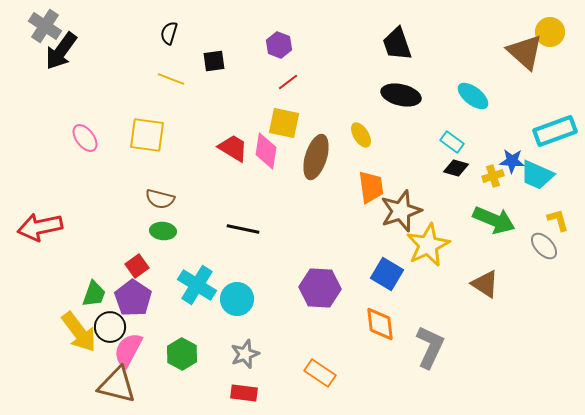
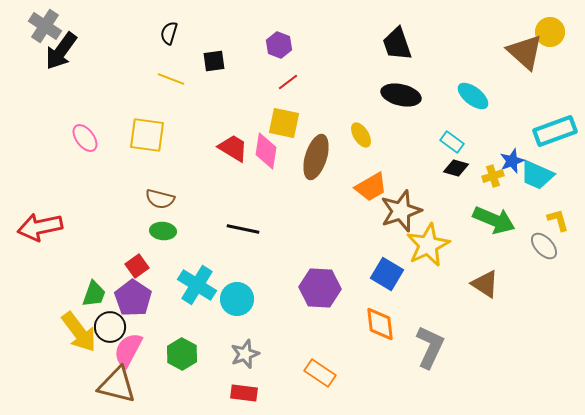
blue star at (512, 161): rotated 25 degrees counterclockwise
orange trapezoid at (371, 187): rotated 68 degrees clockwise
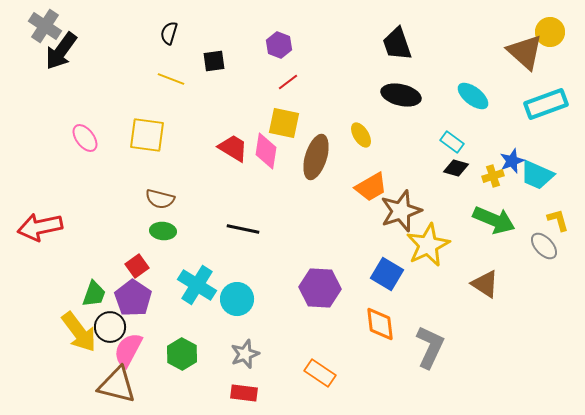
cyan rectangle at (555, 131): moved 9 px left, 27 px up
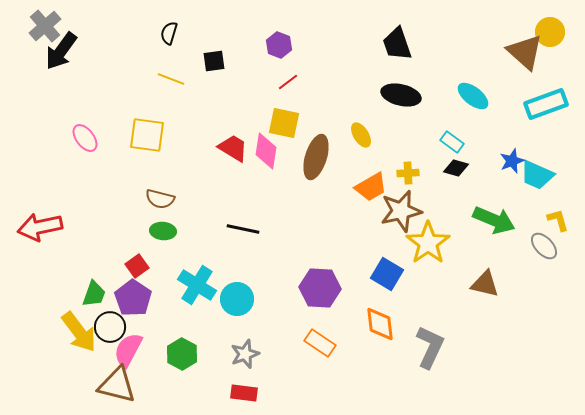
gray cross at (45, 26): rotated 16 degrees clockwise
yellow cross at (493, 176): moved 85 px left, 3 px up; rotated 15 degrees clockwise
brown star at (401, 211): rotated 6 degrees clockwise
yellow star at (428, 245): moved 2 px up; rotated 9 degrees counterclockwise
brown triangle at (485, 284): rotated 20 degrees counterclockwise
orange rectangle at (320, 373): moved 30 px up
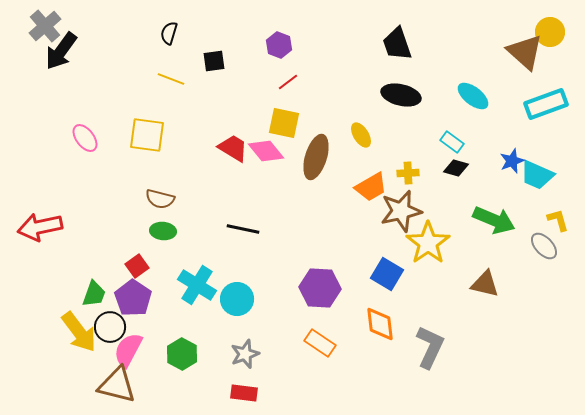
pink diamond at (266, 151): rotated 48 degrees counterclockwise
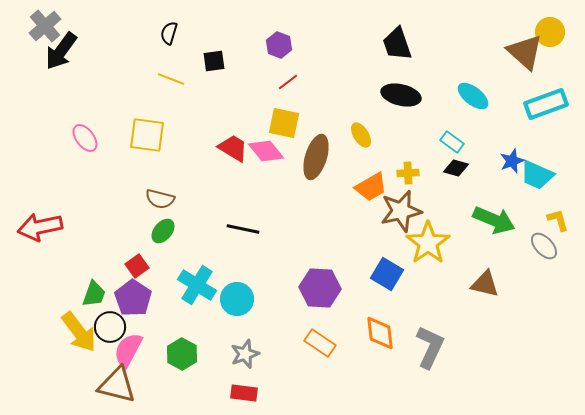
green ellipse at (163, 231): rotated 55 degrees counterclockwise
orange diamond at (380, 324): moved 9 px down
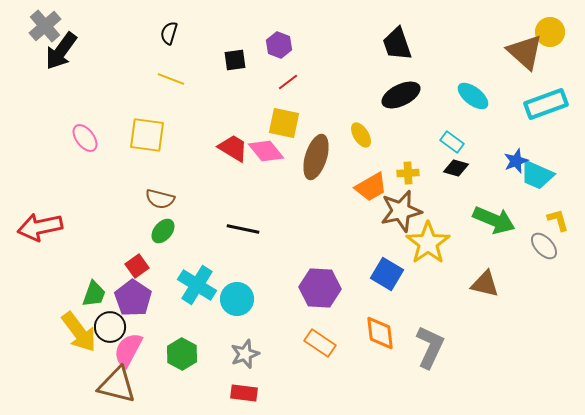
black square at (214, 61): moved 21 px right, 1 px up
black ellipse at (401, 95): rotated 39 degrees counterclockwise
blue star at (512, 161): moved 4 px right
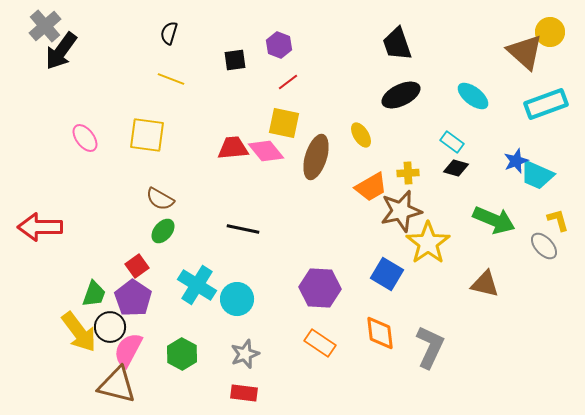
red trapezoid at (233, 148): rotated 36 degrees counterclockwise
brown semicircle at (160, 199): rotated 16 degrees clockwise
red arrow at (40, 227): rotated 12 degrees clockwise
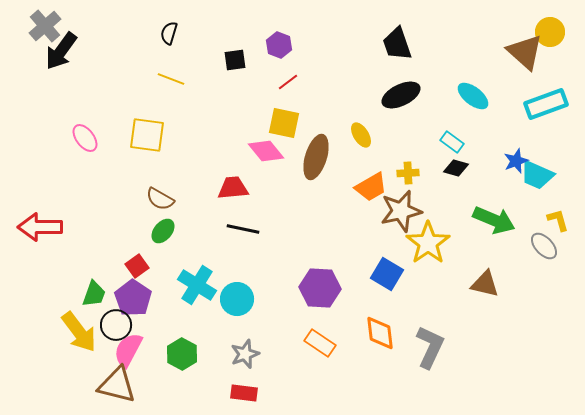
red trapezoid at (233, 148): moved 40 px down
black circle at (110, 327): moved 6 px right, 2 px up
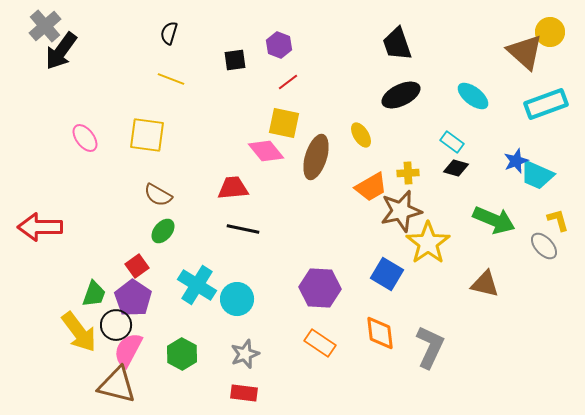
brown semicircle at (160, 199): moved 2 px left, 4 px up
